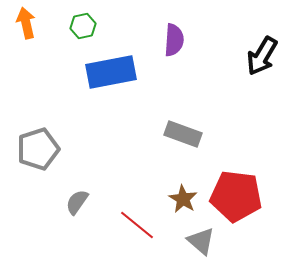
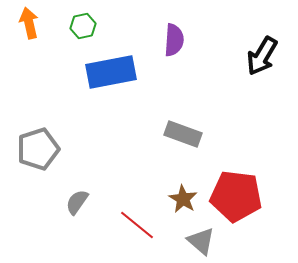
orange arrow: moved 3 px right
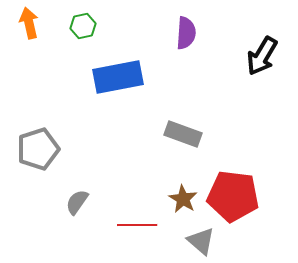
purple semicircle: moved 12 px right, 7 px up
blue rectangle: moved 7 px right, 5 px down
red pentagon: moved 3 px left
red line: rotated 39 degrees counterclockwise
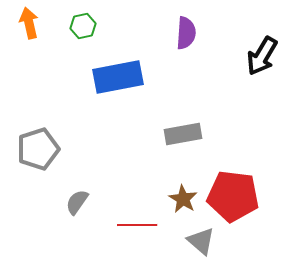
gray rectangle: rotated 30 degrees counterclockwise
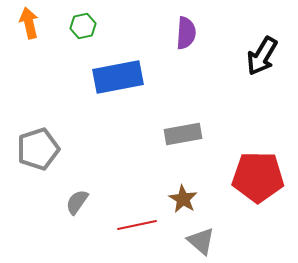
red pentagon: moved 25 px right, 19 px up; rotated 6 degrees counterclockwise
red line: rotated 12 degrees counterclockwise
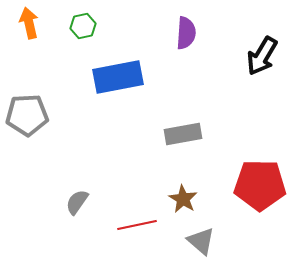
gray pentagon: moved 11 px left, 34 px up; rotated 15 degrees clockwise
red pentagon: moved 2 px right, 8 px down
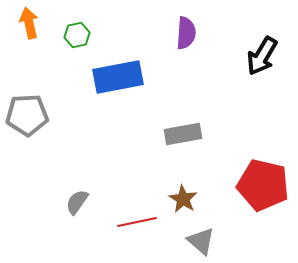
green hexagon: moved 6 px left, 9 px down
red pentagon: moved 3 px right; rotated 12 degrees clockwise
red line: moved 3 px up
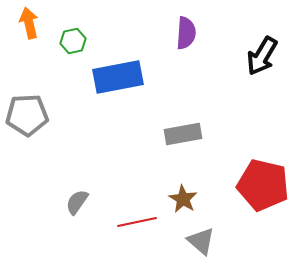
green hexagon: moved 4 px left, 6 px down
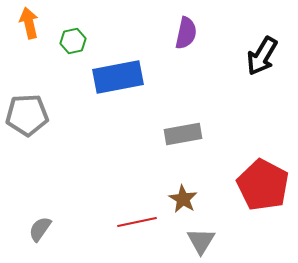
purple semicircle: rotated 8 degrees clockwise
red pentagon: rotated 15 degrees clockwise
gray semicircle: moved 37 px left, 27 px down
gray triangle: rotated 20 degrees clockwise
